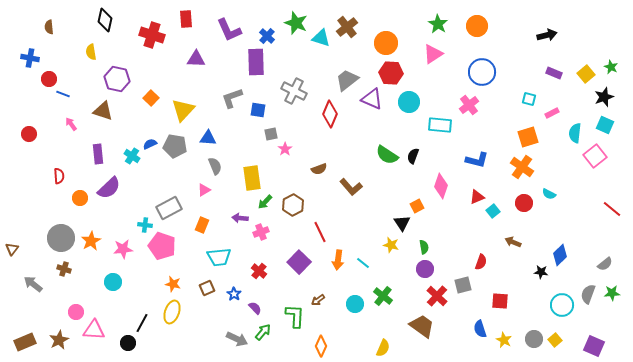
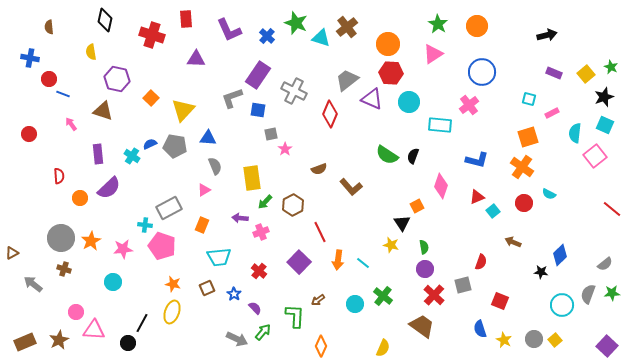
orange circle at (386, 43): moved 2 px right, 1 px down
purple rectangle at (256, 62): moved 2 px right, 13 px down; rotated 36 degrees clockwise
brown triangle at (12, 249): moved 4 px down; rotated 24 degrees clockwise
red cross at (437, 296): moved 3 px left, 1 px up
red square at (500, 301): rotated 18 degrees clockwise
purple square at (594, 346): moved 13 px right; rotated 20 degrees clockwise
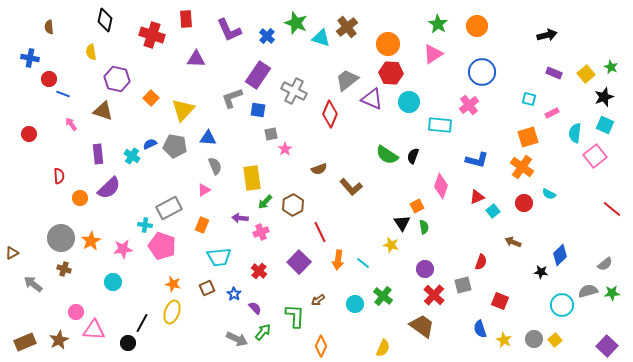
green semicircle at (424, 247): moved 20 px up
gray semicircle at (588, 294): moved 3 px up; rotated 54 degrees clockwise
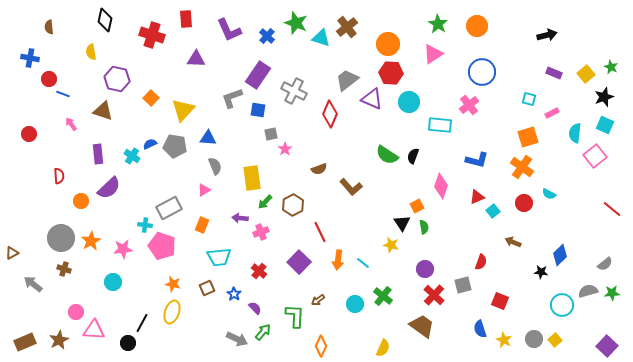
orange circle at (80, 198): moved 1 px right, 3 px down
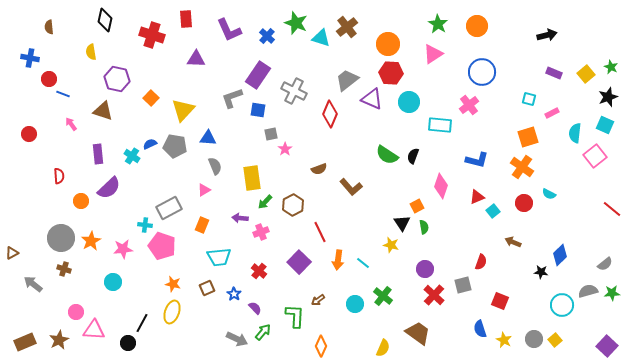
black star at (604, 97): moved 4 px right
brown trapezoid at (422, 326): moved 4 px left, 7 px down
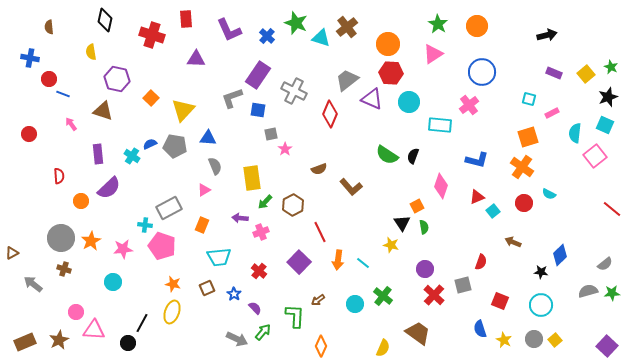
cyan circle at (562, 305): moved 21 px left
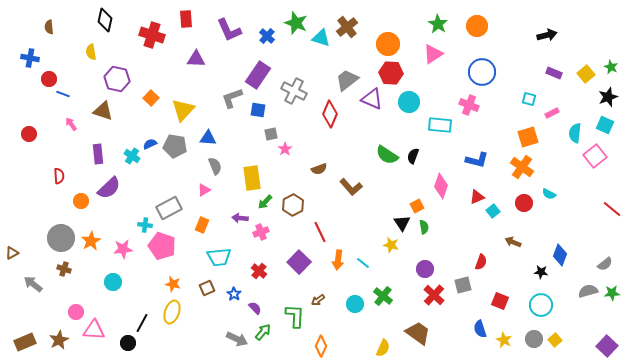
pink cross at (469, 105): rotated 30 degrees counterclockwise
blue diamond at (560, 255): rotated 25 degrees counterclockwise
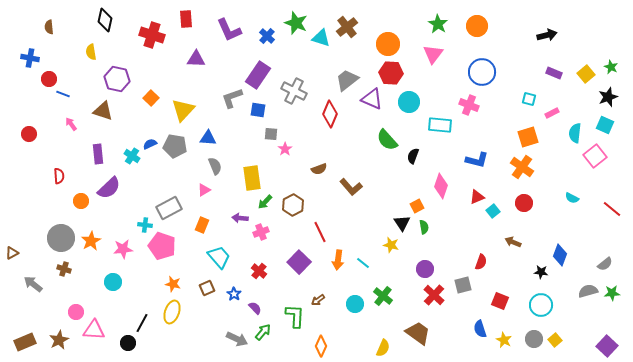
pink triangle at (433, 54): rotated 20 degrees counterclockwise
gray square at (271, 134): rotated 16 degrees clockwise
green semicircle at (387, 155): moved 15 px up; rotated 15 degrees clockwise
cyan semicircle at (549, 194): moved 23 px right, 4 px down
cyan trapezoid at (219, 257): rotated 125 degrees counterclockwise
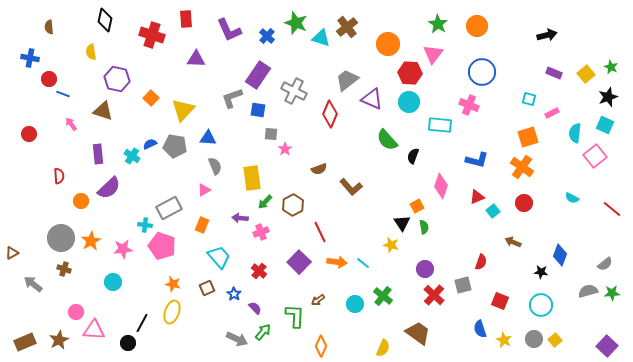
red hexagon at (391, 73): moved 19 px right
orange arrow at (338, 260): moved 1 px left, 2 px down; rotated 90 degrees counterclockwise
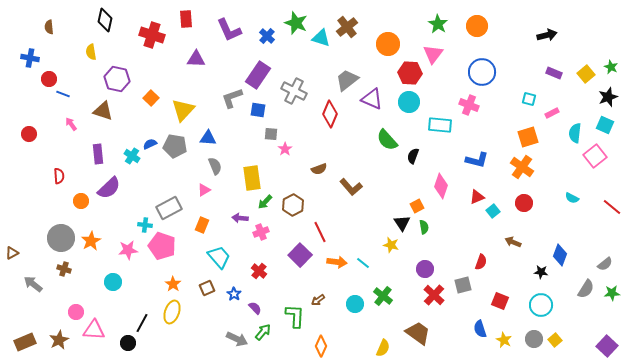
red line at (612, 209): moved 2 px up
pink star at (123, 249): moved 5 px right, 1 px down
purple square at (299, 262): moved 1 px right, 7 px up
orange star at (173, 284): rotated 21 degrees clockwise
gray semicircle at (588, 291): moved 2 px left, 2 px up; rotated 138 degrees clockwise
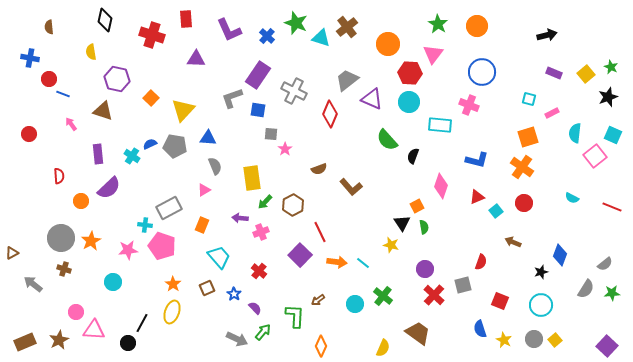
cyan square at (605, 125): moved 8 px right, 10 px down
red line at (612, 207): rotated 18 degrees counterclockwise
cyan square at (493, 211): moved 3 px right
black star at (541, 272): rotated 24 degrees counterclockwise
